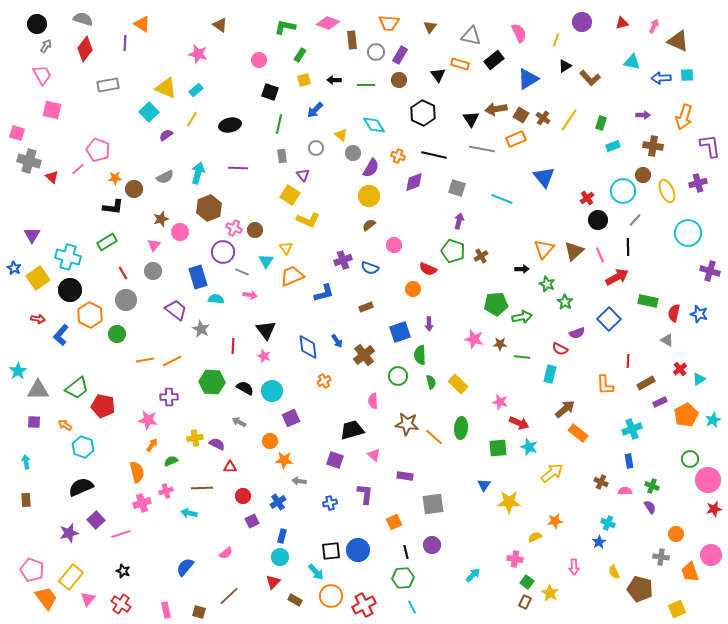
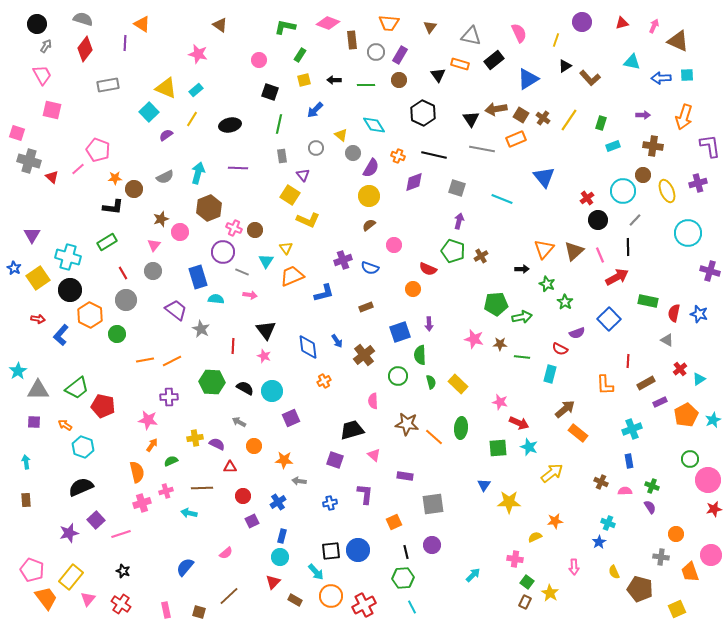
orange circle at (270, 441): moved 16 px left, 5 px down
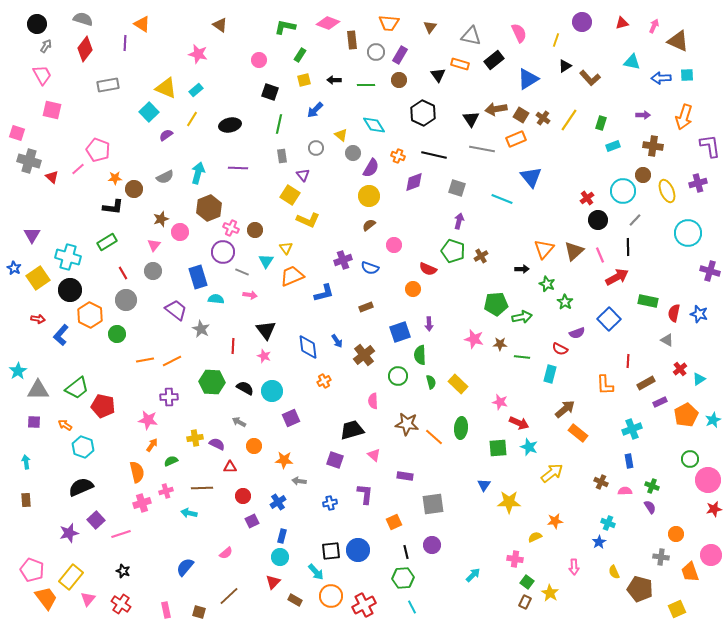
blue triangle at (544, 177): moved 13 px left
pink cross at (234, 228): moved 3 px left
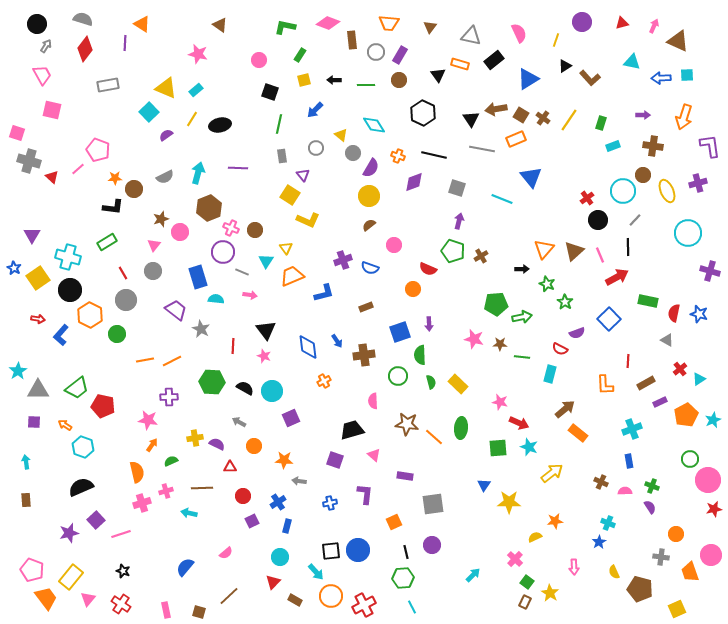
black ellipse at (230, 125): moved 10 px left
brown cross at (364, 355): rotated 30 degrees clockwise
blue rectangle at (282, 536): moved 5 px right, 10 px up
pink cross at (515, 559): rotated 35 degrees clockwise
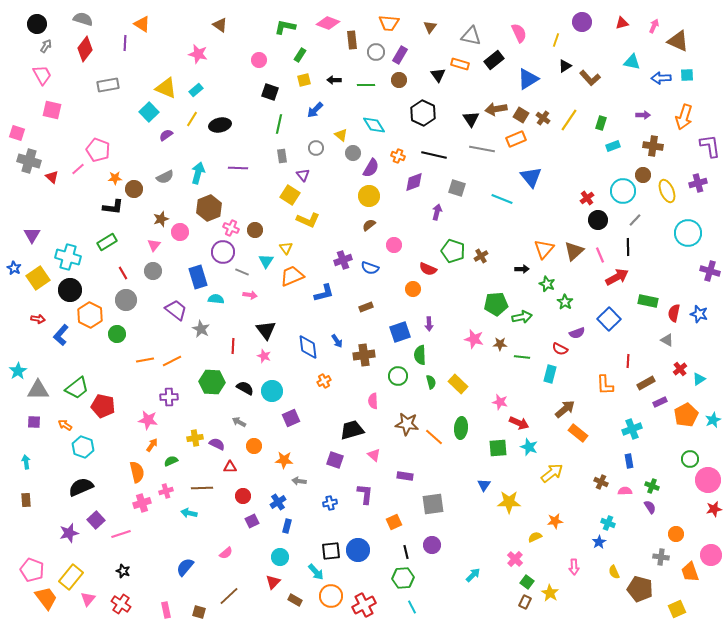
purple arrow at (459, 221): moved 22 px left, 9 px up
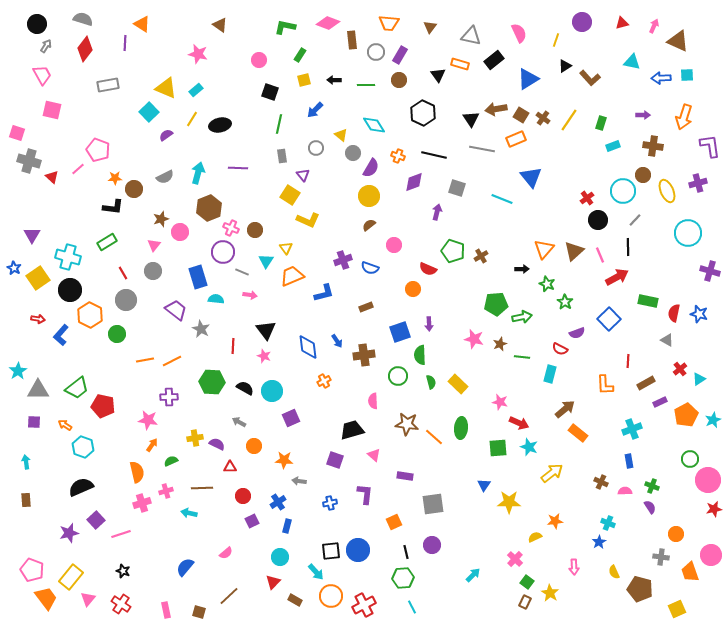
brown star at (500, 344): rotated 24 degrees counterclockwise
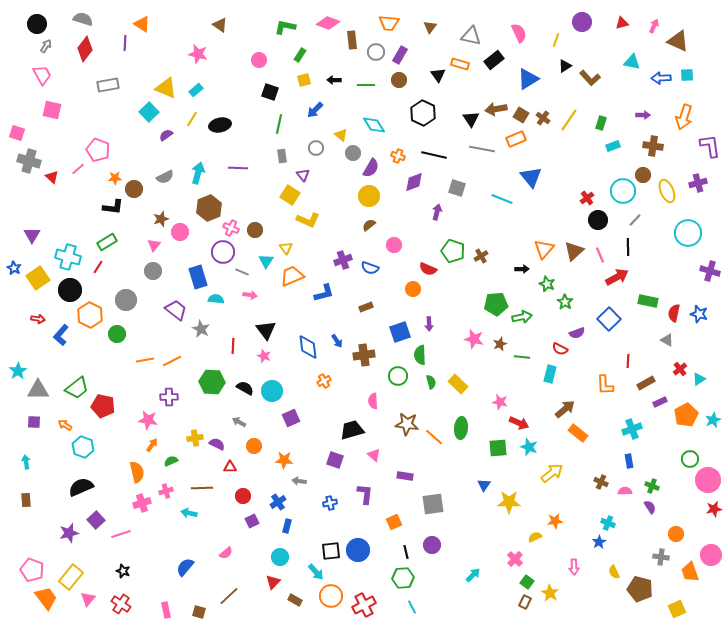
red line at (123, 273): moved 25 px left, 6 px up; rotated 64 degrees clockwise
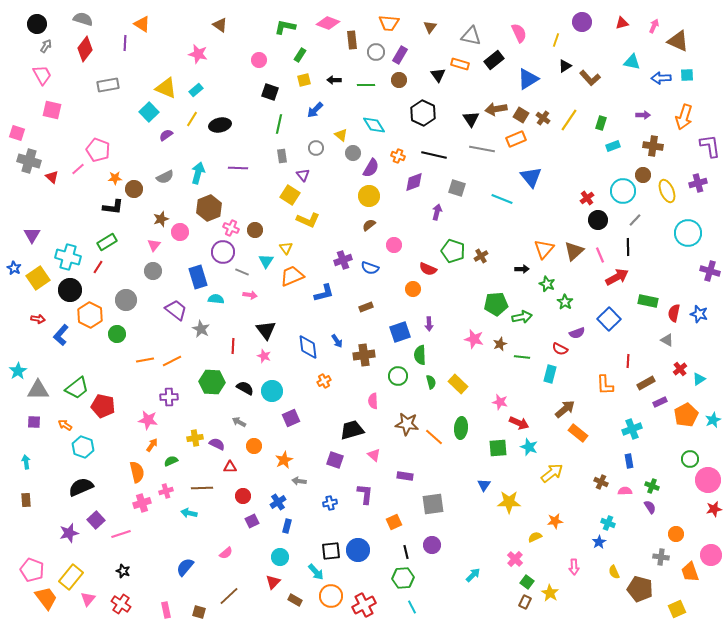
orange star at (284, 460): rotated 30 degrees counterclockwise
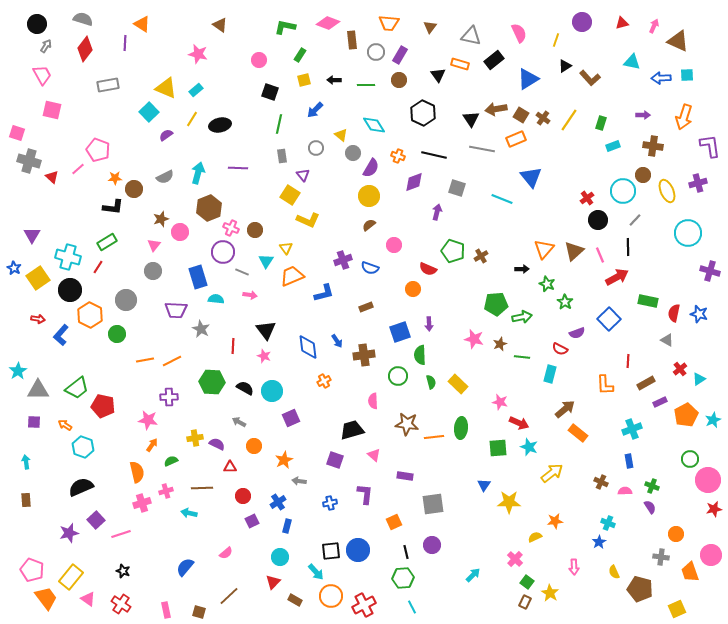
purple trapezoid at (176, 310): rotated 145 degrees clockwise
orange line at (434, 437): rotated 48 degrees counterclockwise
pink triangle at (88, 599): rotated 35 degrees counterclockwise
